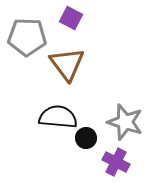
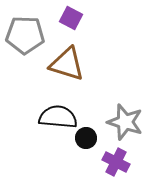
gray pentagon: moved 2 px left, 2 px up
brown triangle: rotated 36 degrees counterclockwise
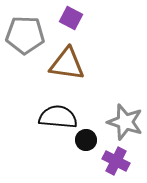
brown triangle: rotated 9 degrees counterclockwise
black circle: moved 2 px down
purple cross: moved 1 px up
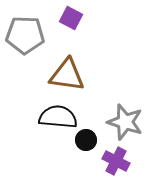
brown triangle: moved 11 px down
